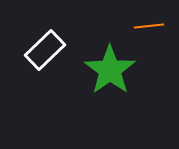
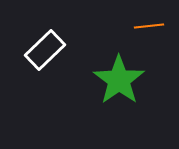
green star: moved 9 px right, 10 px down
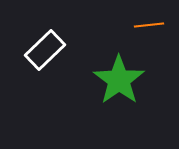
orange line: moved 1 px up
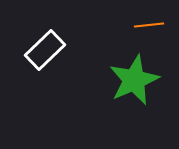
green star: moved 15 px right; rotated 12 degrees clockwise
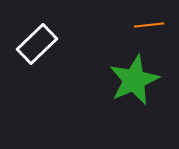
white rectangle: moved 8 px left, 6 px up
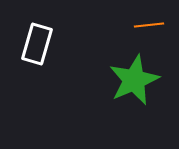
white rectangle: rotated 30 degrees counterclockwise
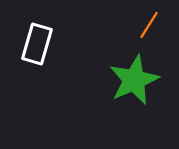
orange line: rotated 52 degrees counterclockwise
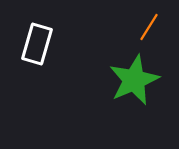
orange line: moved 2 px down
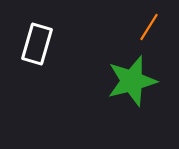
green star: moved 2 px left, 1 px down; rotated 9 degrees clockwise
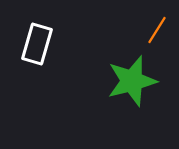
orange line: moved 8 px right, 3 px down
